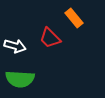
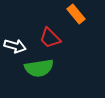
orange rectangle: moved 2 px right, 4 px up
green semicircle: moved 19 px right, 11 px up; rotated 12 degrees counterclockwise
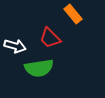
orange rectangle: moved 3 px left
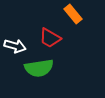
red trapezoid: rotated 15 degrees counterclockwise
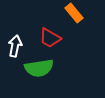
orange rectangle: moved 1 px right, 1 px up
white arrow: rotated 95 degrees counterclockwise
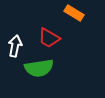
orange rectangle: rotated 18 degrees counterclockwise
red trapezoid: moved 1 px left
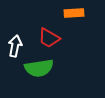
orange rectangle: rotated 36 degrees counterclockwise
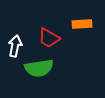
orange rectangle: moved 8 px right, 11 px down
